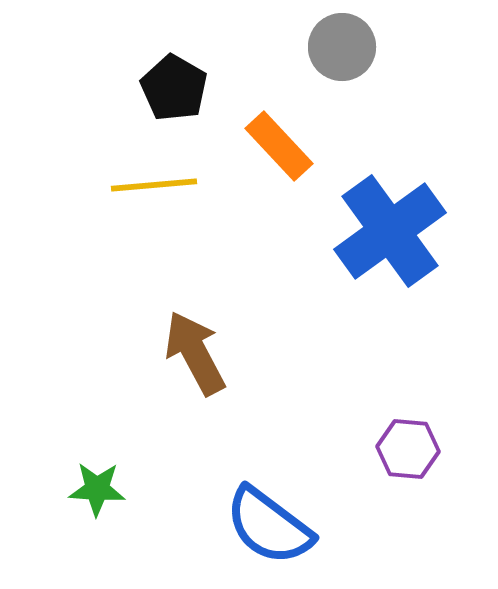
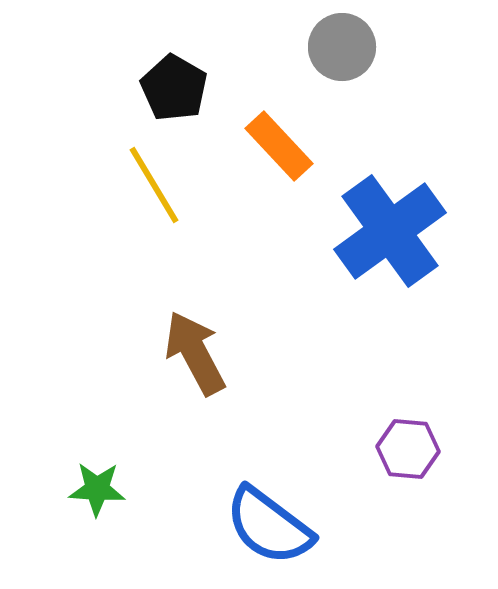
yellow line: rotated 64 degrees clockwise
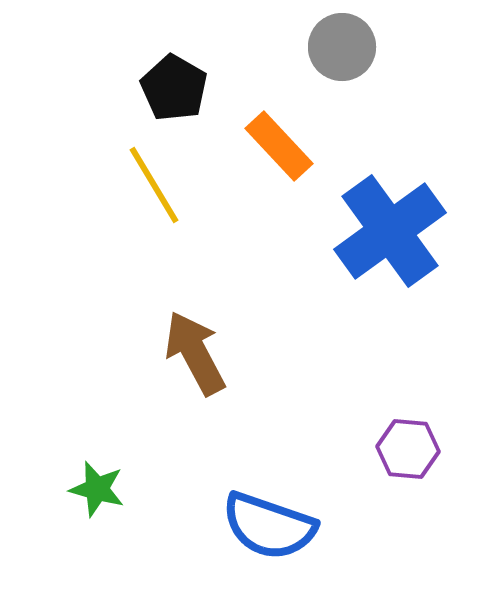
green star: rotated 12 degrees clockwise
blue semicircle: rotated 18 degrees counterclockwise
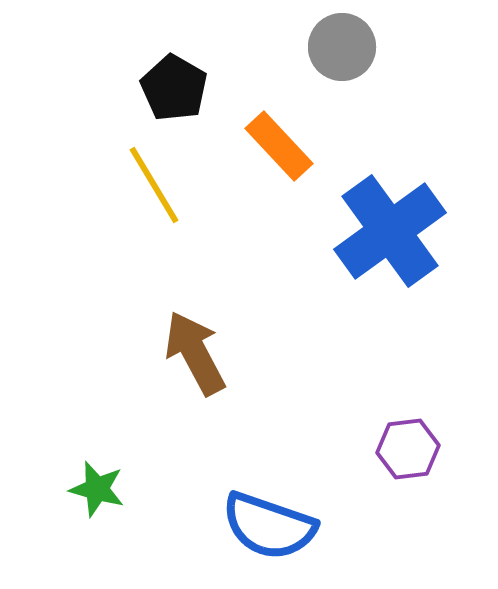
purple hexagon: rotated 12 degrees counterclockwise
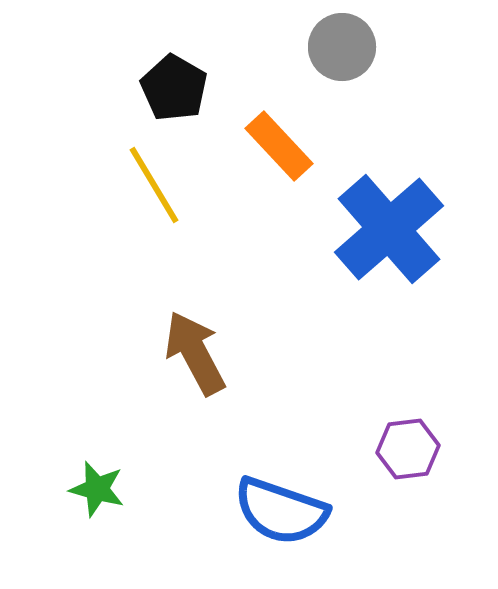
blue cross: moved 1 px left, 2 px up; rotated 5 degrees counterclockwise
blue semicircle: moved 12 px right, 15 px up
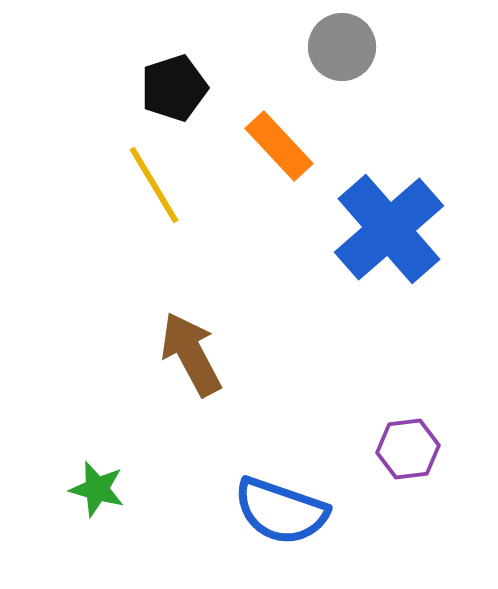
black pentagon: rotated 24 degrees clockwise
brown arrow: moved 4 px left, 1 px down
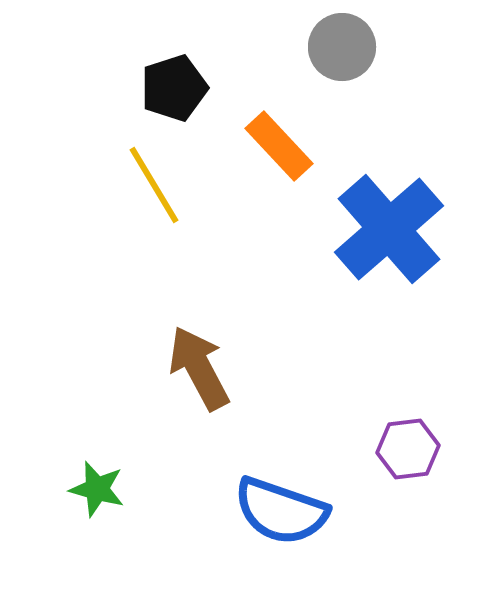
brown arrow: moved 8 px right, 14 px down
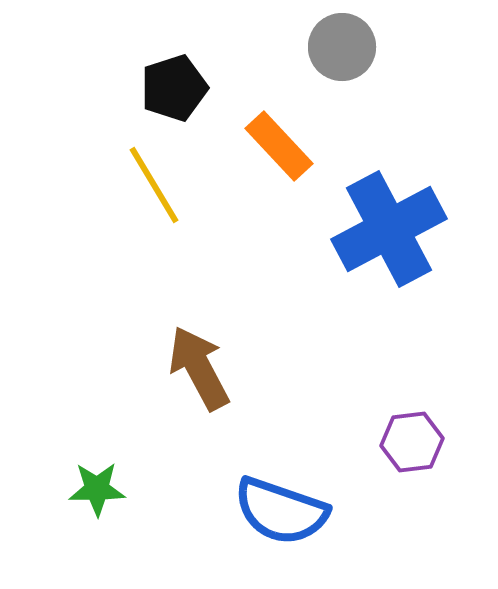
blue cross: rotated 13 degrees clockwise
purple hexagon: moved 4 px right, 7 px up
green star: rotated 16 degrees counterclockwise
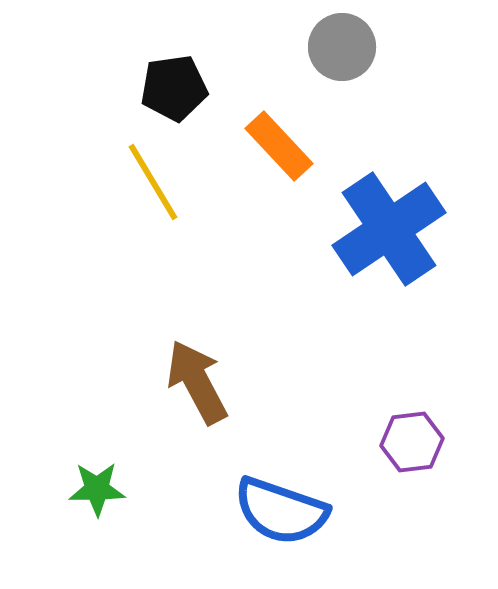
black pentagon: rotated 10 degrees clockwise
yellow line: moved 1 px left, 3 px up
blue cross: rotated 6 degrees counterclockwise
brown arrow: moved 2 px left, 14 px down
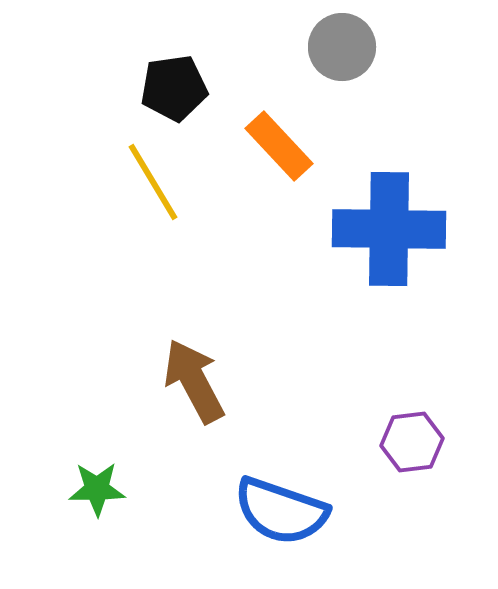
blue cross: rotated 35 degrees clockwise
brown arrow: moved 3 px left, 1 px up
